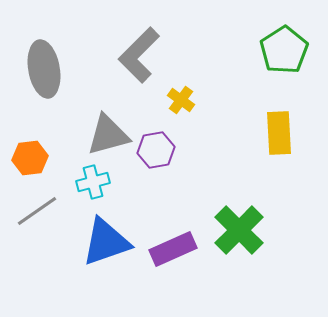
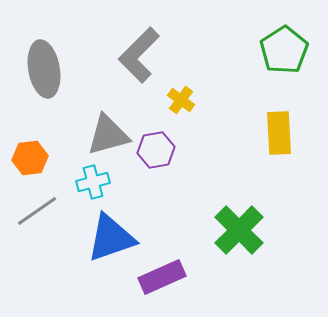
blue triangle: moved 5 px right, 4 px up
purple rectangle: moved 11 px left, 28 px down
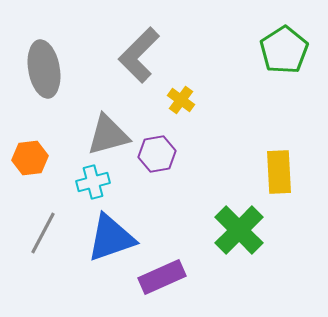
yellow rectangle: moved 39 px down
purple hexagon: moved 1 px right, 4 px down
gray line: moved 6 px right, 22 px down; rotated 27 degrees counterclockwise
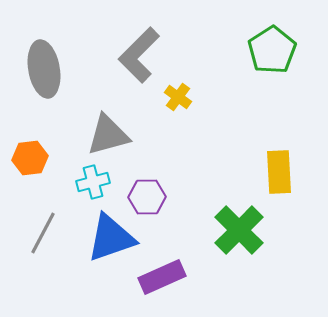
green pentagon: moved 12 px left
yellow cross: moved 3 px left, 3 px up
purple hexagon: moved 10 px left, 43 px down; rotated 9 degrees clockwise
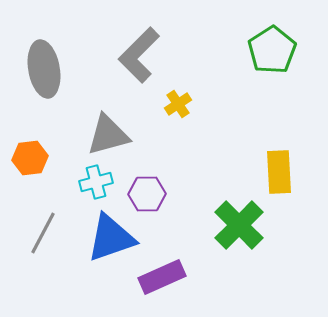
yellow cross: moved 7 px down; rotated 20 degrees clockwise
cyan cross: moved 3 px right
purple hexagon: moved 3 px up
green cross: moved 5 px up
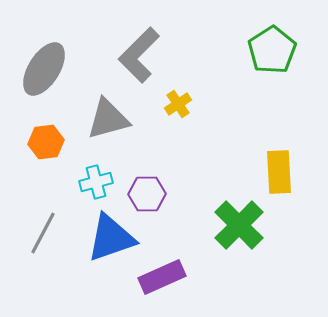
gray ellipse: rotated 42 degrees clockwise
gray triangle: moved 16 px up
orange hexagon: moved 16 px right, 16 px up
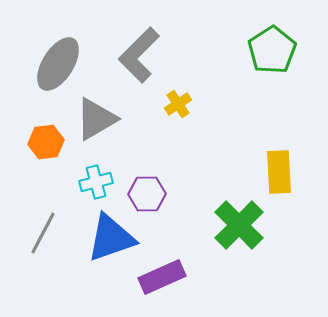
gray ellipse: moved 14 px right, 5 px up
gray triangle: moved 12 px left; rotated 15 degrees counterclockwise
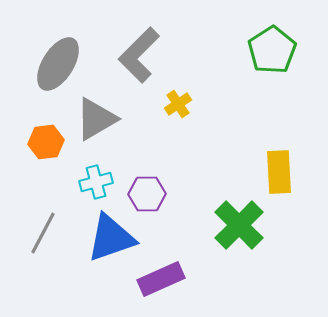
purple rectangle: moved 1 px left, 2 px down
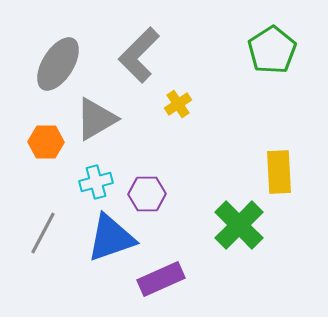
orange hexagon: rotated 8 degrees clockwise
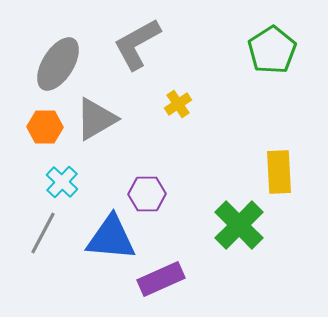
gray L-shape: moved 2 px left, 11 px up; rotated 16 degrees clockwise
orange hexagon: moved 1 px left, 15 px up
cyan cross: moved 34 px left; rotated 32 degrees counterclockwise
blue triangle: rotated 24 degrees clockwise
